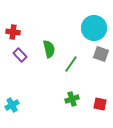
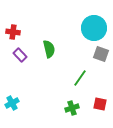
green line: moved 9 px right, 14 px down
green cross: moved 9 px down
cyan cross: moved 2 px up
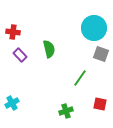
green cross: moved 6 px left, 3 px down
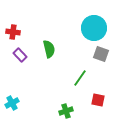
red square: moved 2 px left, 4 px up
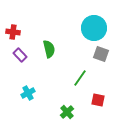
cyan cross: moved 16 px right, 10 px up
green cross: moved 1 px right, 1 px down; rotated 24 degrees counterclockwise
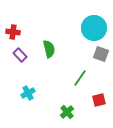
red square: moved 1 px right; rotated 24 degrees counterclockwise
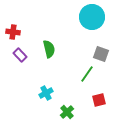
cyan circle: moved 2 px left, 11 px up
green line: moved 7 px right, 4 px up
cyan cross: moved 18 px right
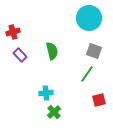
cyan circle: moved 3 px left, 1 px down
red cross: rotated 24 degrees counterclockwise
green semicircle: moved 3 px right, 2 px down
gray square: moved 7 px left, 3 px up
cyan cross: rotated 24 degrees clockwise
green cross: moved 13 px left
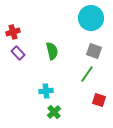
cyan circle: moved 2 px right
purple rectangle: moved 2 px left, 2 px up
cyan cross: moved 2 px up
red square: rotated 32 degrees clockwise
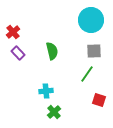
cyan circle: moved 2 px down
red cross: rotated 24 degrees counterclockwise
gray square: rotated 21 degrees counterclockwise
